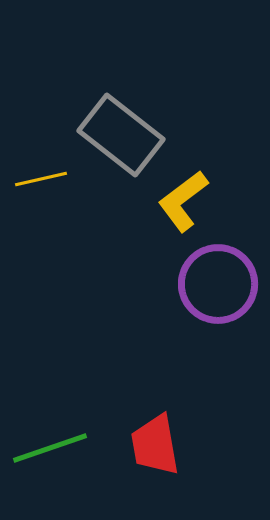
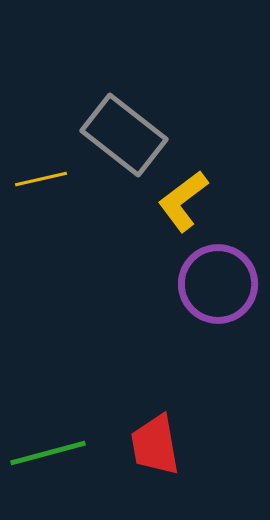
gray rectangle: moved 3 px right
green line: moved 2 px left, 5 px down; rotated 4 degrees clockwise
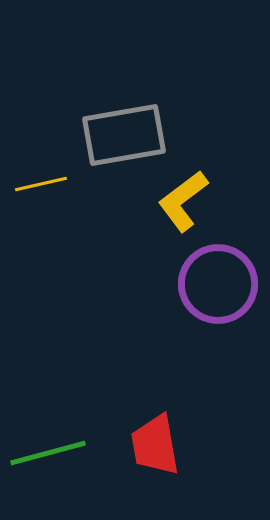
gray rectangle: rotated 48 degrees counterclockwise
yellow line: moved 5 px down
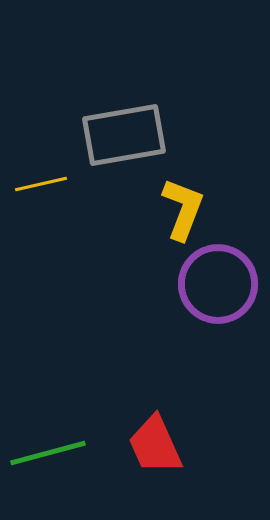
yellow L-shape: moved 8 px down; rotated 148 degrees clockwise
red trapezoid: rotated 14 degrees counterclockwise
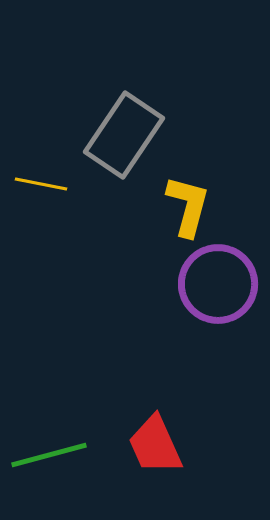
gray rectangle: rotated 46 degrees counterclockwise
yellow line: rotated 24 degrees clockwise
yellow L-shape: moved 5 px right, 3 px up; rotated 6 degrees counterclockwise
green line: moved 1 px right, 2 px down
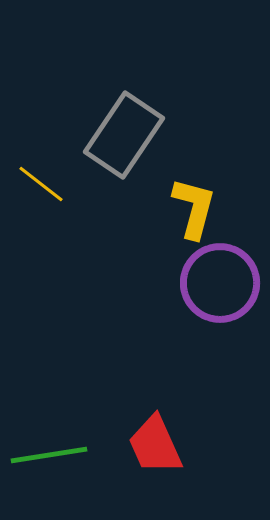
yellow line: rotated 27 degrees clockwise
yellow L-shape: moved 6 px right, 2 px down
purple circle: moved 2 px right, 1 px up
green line: rotated 6 degrees clockwise
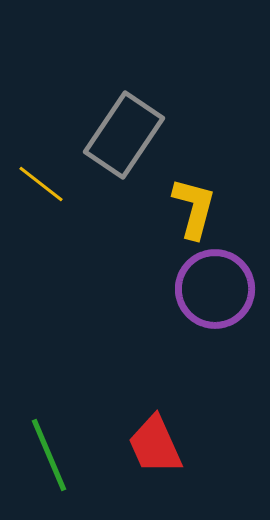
purple circle: moved 5 px left, 6 px down
green line: rotated 76 degrees clockwise
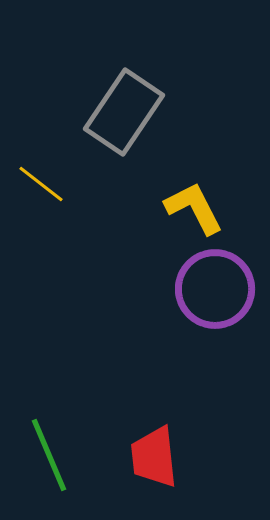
gray rectangle: moved 23 px up
yellow L-shape: rotated 42 degrees counterclockwise
red trapezoid: moved 1 px left, 12 px down; rotated 18 degrees clockwise
